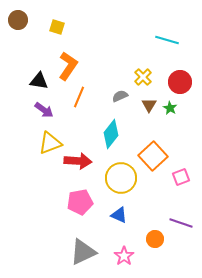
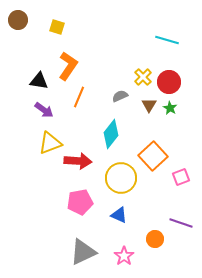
red circle: moved 11 px left
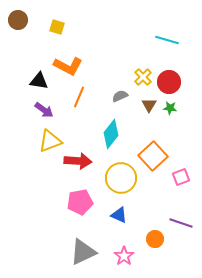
orange L-shape: rotated 84 degrees clockwise
green star: rotated 24 degrees counterclockwise
yellow triangle: moved 2 px up
